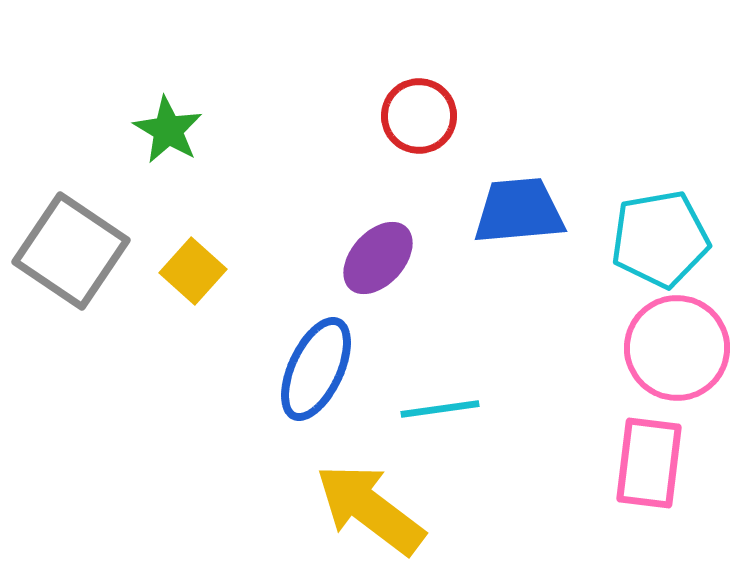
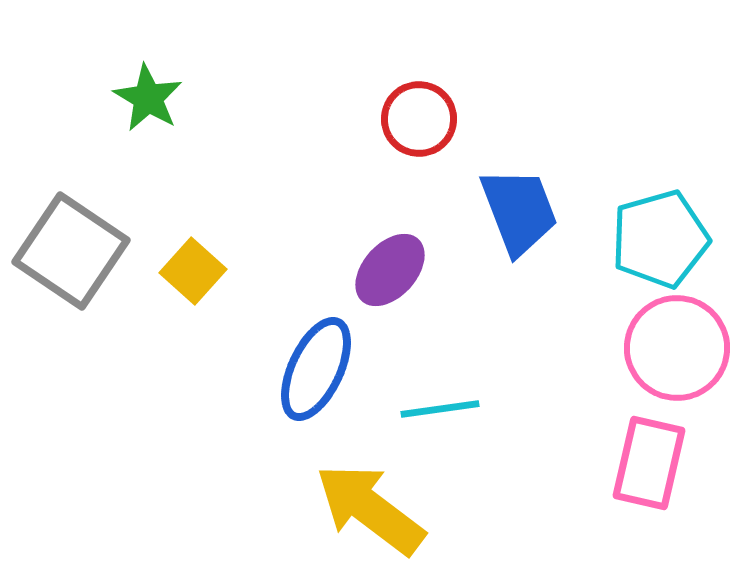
red circle: moved 3 px down
green star: moved 20 px left, 32 px up
blue trapezoid: rotated 74 degrees clockwise
cyan pentagon: rotated 6 degrees counterclockwise
purple ellipse: moved 12 px right, 12 px down
pink rectangle: rotated 6 degrees clockwise
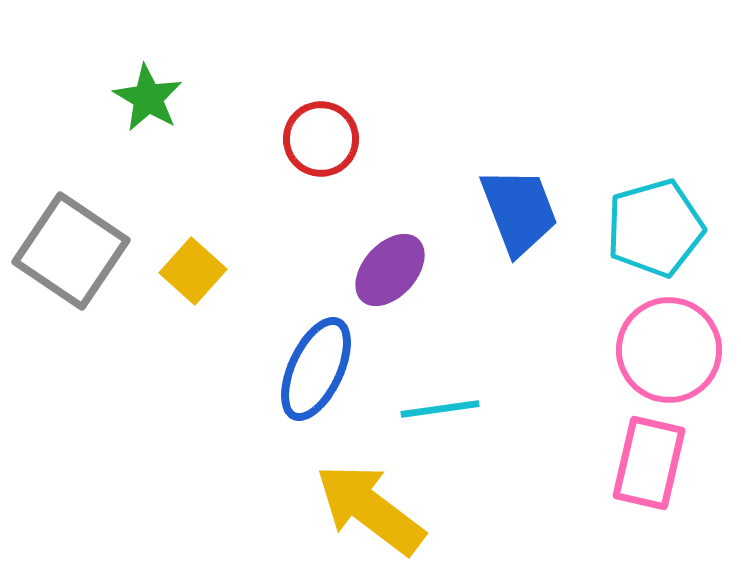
red circle: moved 98 px left, 20 px down
cyan pentagon: moved 5 px left, 11 px up
pink circle: moved 8 px left, 2 px down
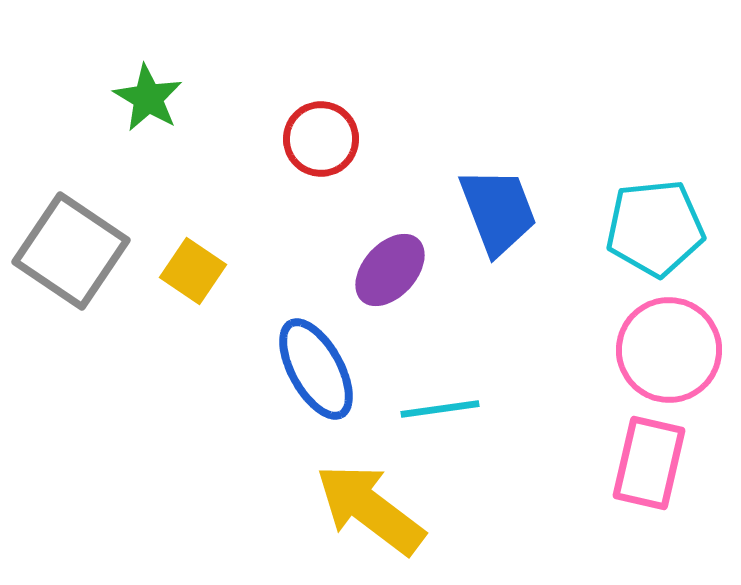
blue trapezoid: moved 21 px left
cyan pentagon: rotated 10 degrees clockwise
yellow square: rotated 8 degrees counterclockwise
blue ellipse: rotated 54 degrees counterclockwise
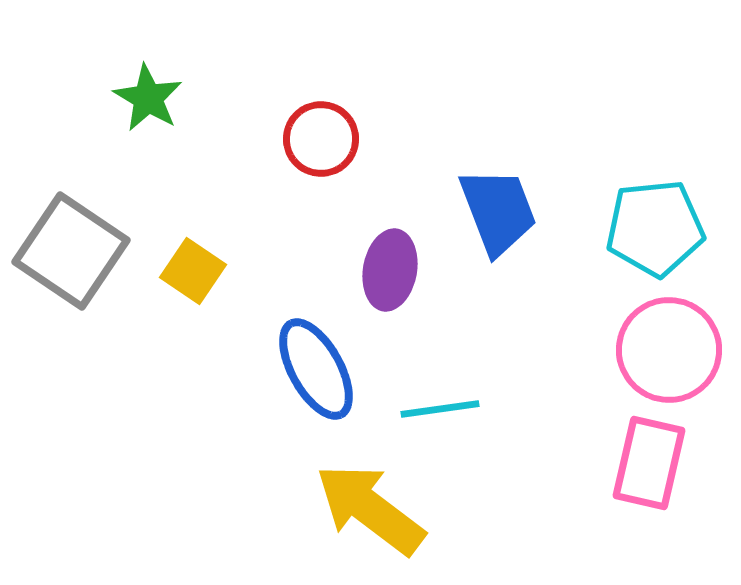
purple ellipse: rotated 32 degrees counterclockwise
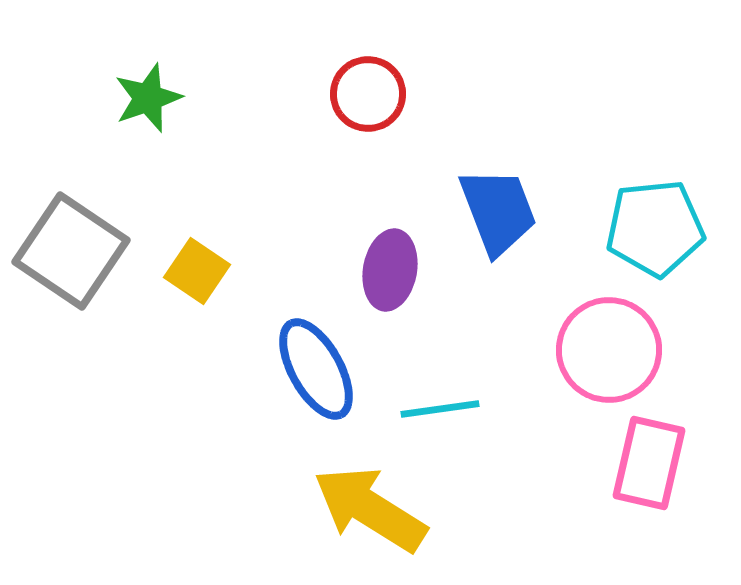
green star: rotated 22 degrees clockwise
red circle: moved 47 px right, 45 px up
yellow square: moved 4 px right
pink circle: moved 60 px left
yellow arrow: rotated 5 degrees counterclockwise
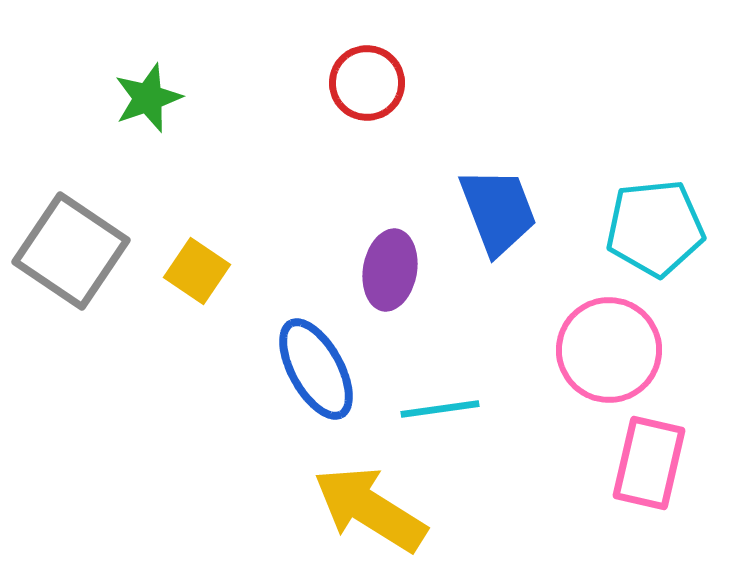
red circle: moved 1 px left, 11 px up
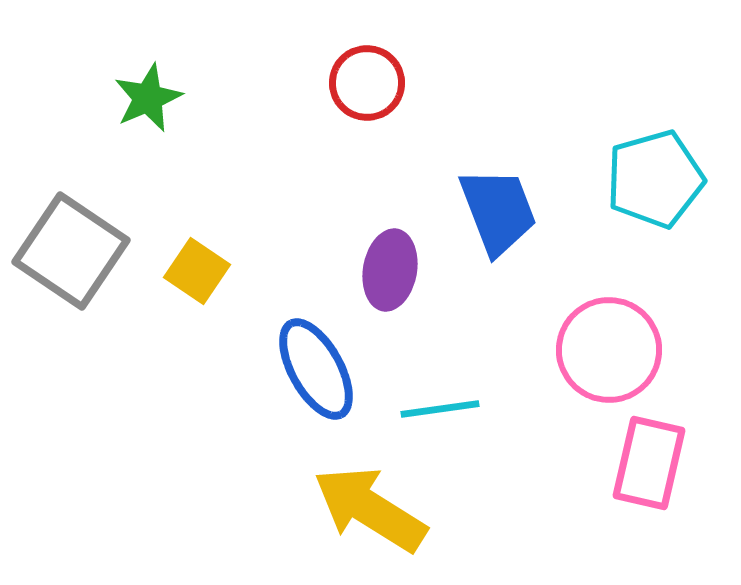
green star: rotated 4 degrees counterclockwise
cyan pentagon: moved 49 px up; rotated 10 degrees counterclockwise
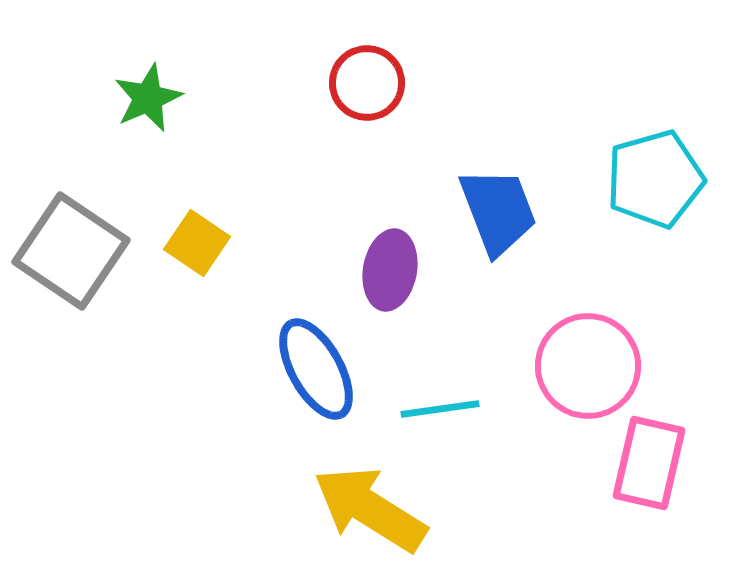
yellow square: moved 28 px up
pink circle: moved 21 px left, 16 px down
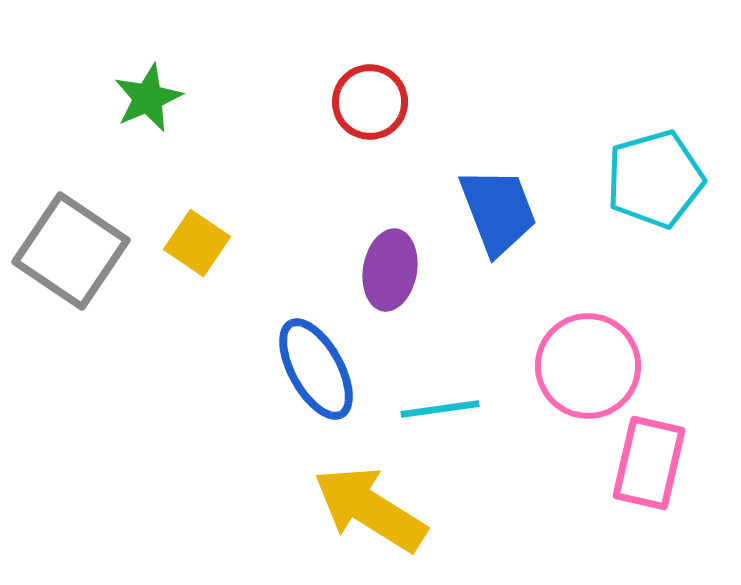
red circle: moved 3 px right, 19 px down
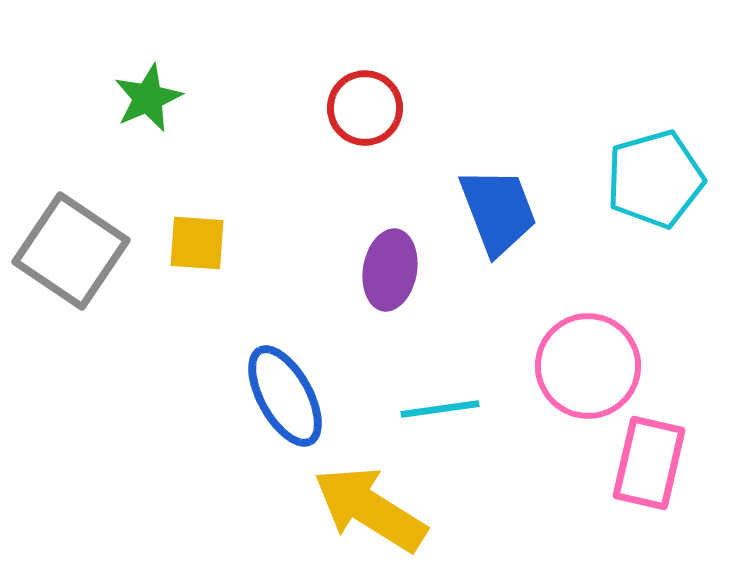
red circle: moved 5 px left, 6 px down
yellow square: rotated 30 degrees counterclockwise
blue ellipse: moved 31 px left, 27 px down
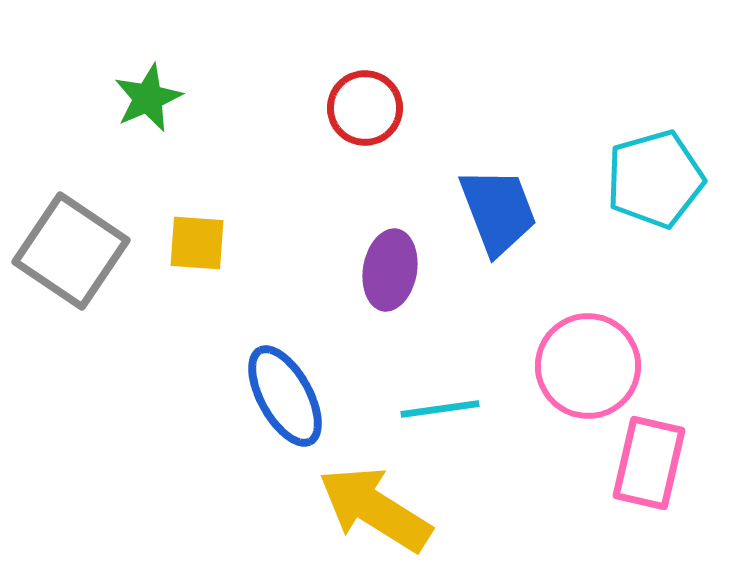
yellow arrow: moved 5 px right
